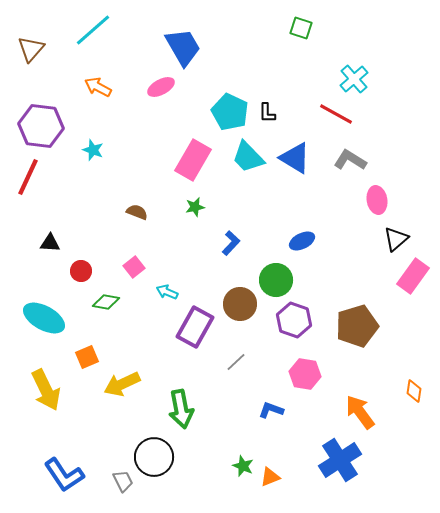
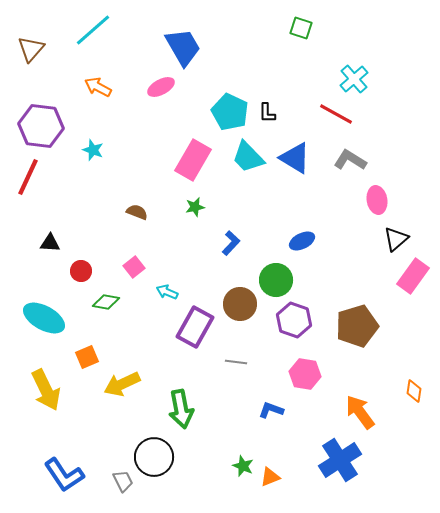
gray line at (236, 362): rotated 50 degrees clockwise
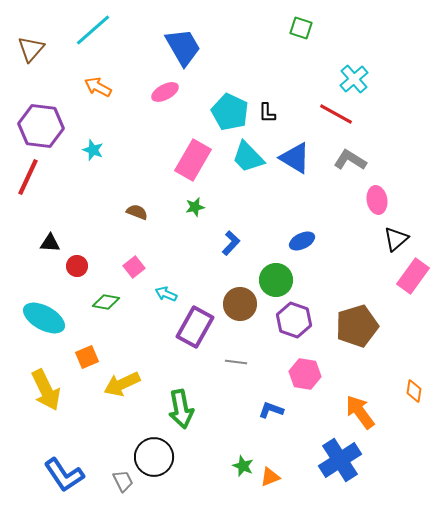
pink ellipse at (161, 87): moved 4 px right, 5 px down
red circle at (81, 271): moved 4 px left, 5 px up
cyan arrow at (167, 292): moved 1 px left, 2 px down
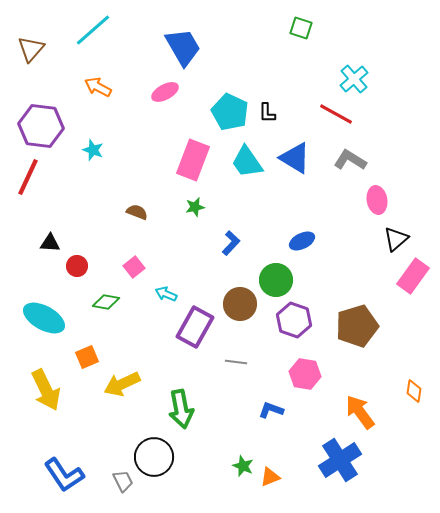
cyan trapezoid at (248, 157): moved 1 px left, 5 px down; rotated 9 degrees clockwise
pink rectangle at (193, 160): rotated 9 degrees counterclockwise
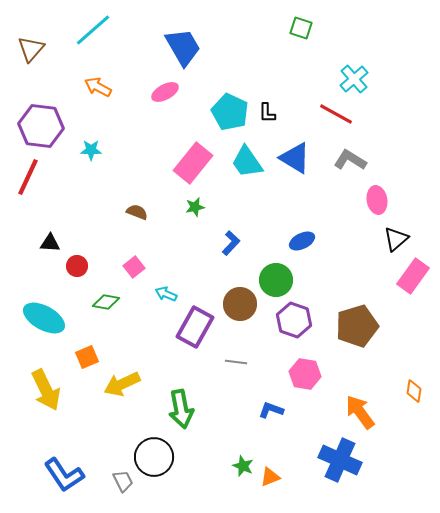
cyan star at (93, 150): moved 2 px left; rotated 20 degrees counterclockwise
pink rectangle at (193, 160): moved 3 px down; rotated 18 degrees clockwise
blue cross at (340, 460): rotated 33 degrees counterclockwise
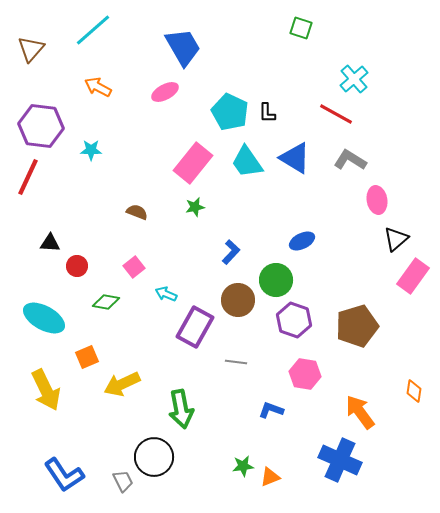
blue L-shape at (231, 243): moved 9 px down
brown circle at (240, 304): moved 2 px left, 4 px up
green star at (243, 466): rotated 30 degrees counterclockwise
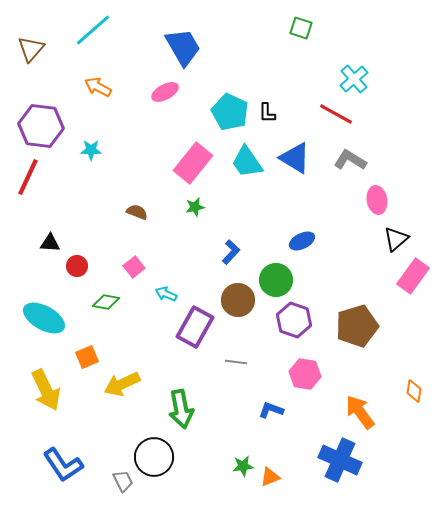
blue L-shape at (64, 475): moved 1 px left, 10 px up
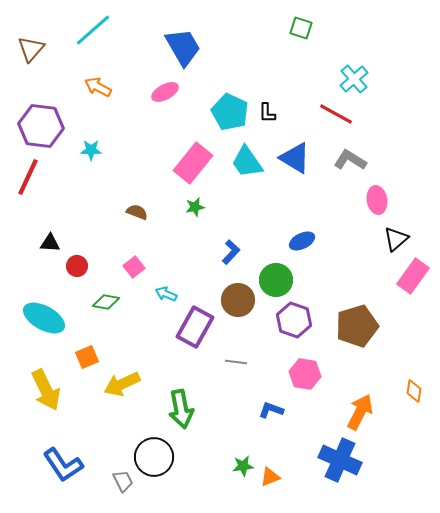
orange arrow at (360, 412): rotated 63 degrees clockwise
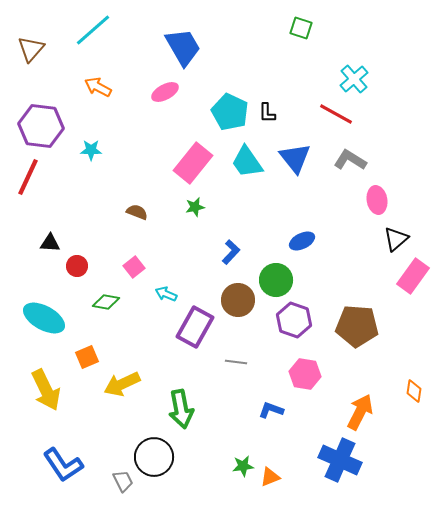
blue triangle at (295, 158): rotated 20 degrees clockwise
brown pentagon at (357, 326): rotated 21 degrees clockwise
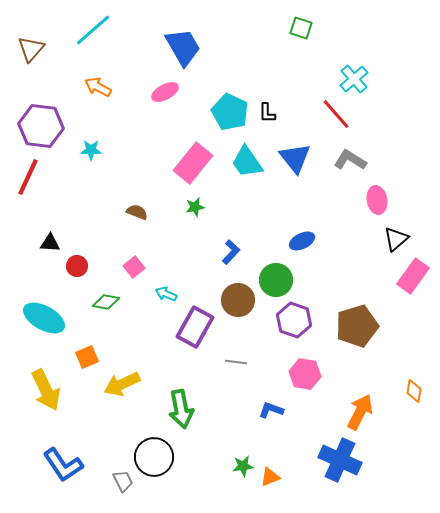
red line at (336, 114): rotated 20 degrees clockwise
brown pentagon at (357, 326): rotated 21 degrees counterclockwise
